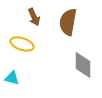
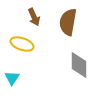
gray diamond: moved 4 px left
cyan triangle: rotated 49 degrees clockwise
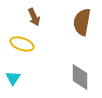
brown semicircle: moved 14 px right
gray diamond: moved 1 px right, 12 px down
cyan triangle: moved 1 px right
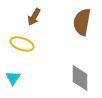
brown arrow: rotated 54 degrees clockwise
gray diamond: moved 1 px down
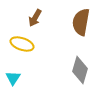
brown arrow: moved 1 px right, 1 px down
brown semicircle: moved 1 px left
gray diamond: moved 8 px up; rotated 16 degrees clockwise
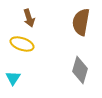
brown arrow: moved 6 px left; rotated 48 degrees counterclockwise
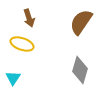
brown semicircle: rotated 24 degrees clockwise
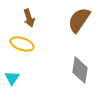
brown semicircle: moved 2 px left, 2 px up
gray diamond: rotated 8 degrees counterclockwise
cyan triangle: moved 1 px left
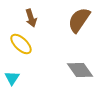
brown arrow: moved 2 px right
yellow ellipse: moved 1 px left; rotated 25 degrees clockwise
gray diamond: rotated 44 degrees counterclockwise
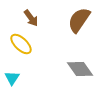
brown arrow: rotated 18 degrees counterclockwise
gray diamond: moved 1 px up
